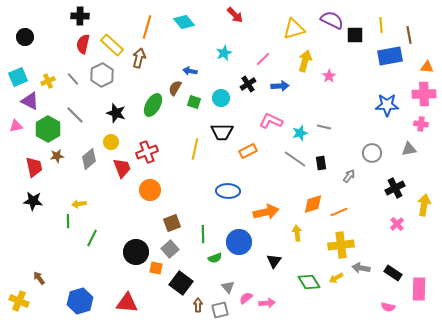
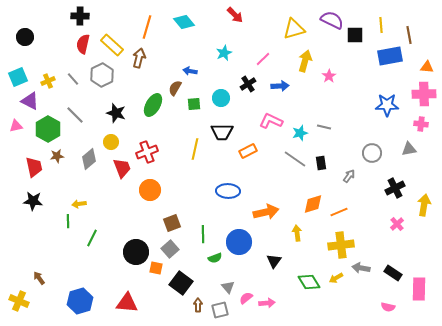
green square at (194, 102): moved 2 px down; rotated 24 degrees counterclockwise
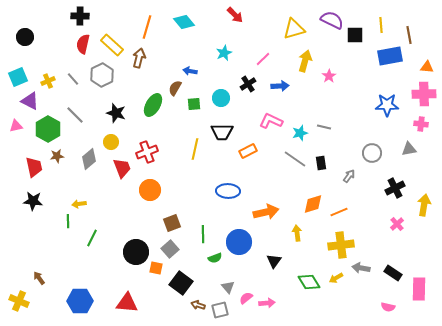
blue hexagon at (80, 301): rotated 15 degrees clockwise
brown arrow at (198, 305): rotated 72 degrees counterclockwise
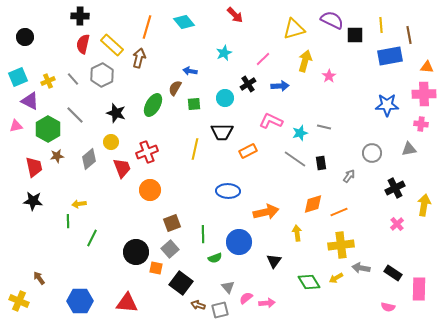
cyan circle at (221, 98): moved 4 px right
